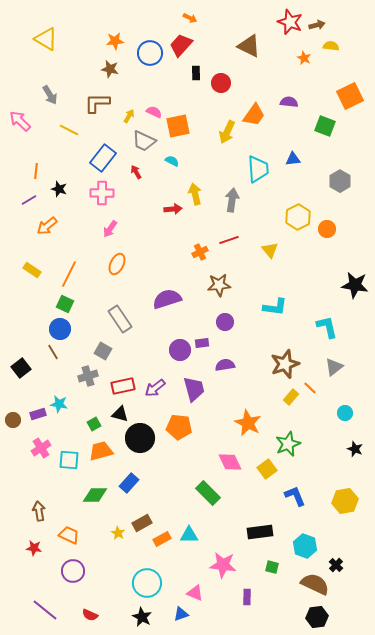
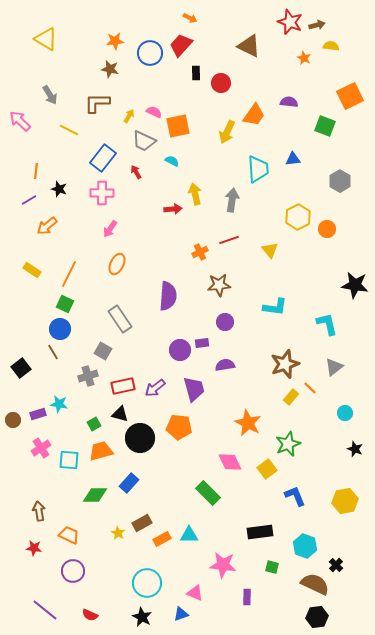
purple semicircle at (167, 299): moved 1 px right, 3 px up; rotated 112 degrees clockwise
cyan L-shape at (327, 327): moved 3 px up
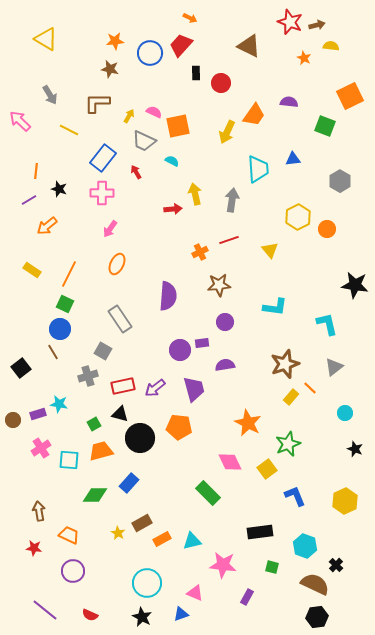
yellow hexagon at (345, 501): rotated 15 degrees counterclockwise
cyan triangle at (189, 535): moved 3 px right, 6 px down; rotated 12 degrees counterclockwise
purple rectangle at (247, 597): rotated 28 degrees clockwise
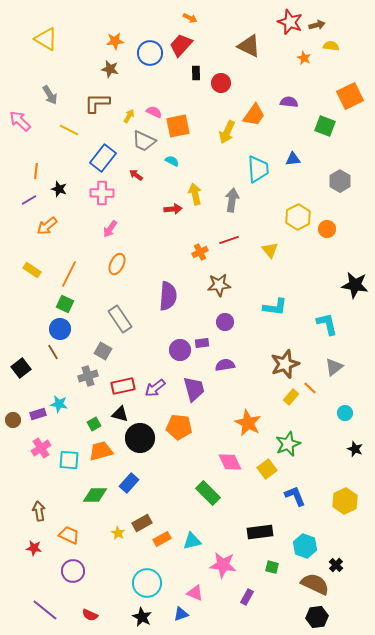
red arrow at (136, 172): moved 3 px down; rotated 24 degrees counterclockwise
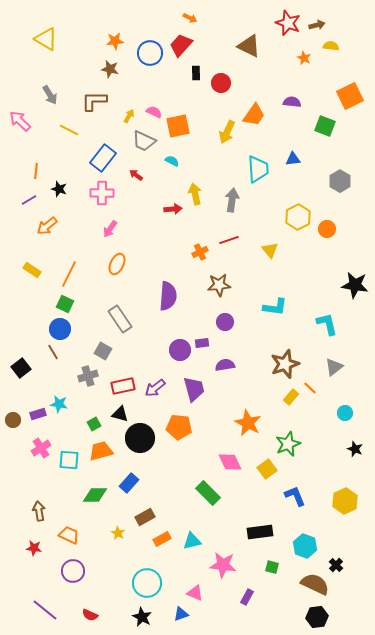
red star at (290, 22): moved 2 px left, 1 px down
purple semicircle at (289, 102): moved 3 px right
brown L-shape at (97, 103): moved 3 px left, 2 px up
brown rectangle at (142, 523): moved 3 px right, 6 px up
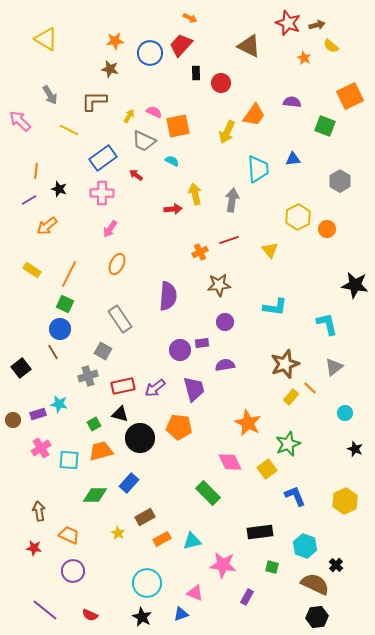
yellow semicircle at (331, 46): rotated 147 degrees counterclockwise
blue rectangle at (103, 158): rotated 16 degrees clockwise
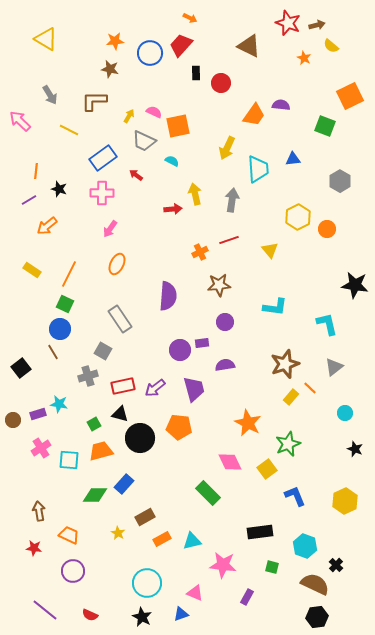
purple semicircle at (292, 102): moved 11 px left, 3 px down
yellow arrow at (227, 132): moved 16 px down
blue rectangle at (129, 483): moved 5 px left, 1 px down
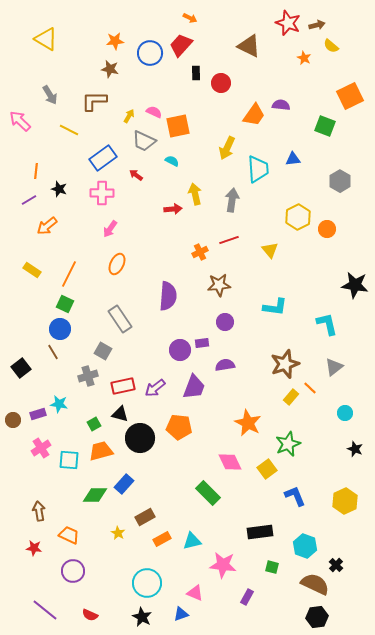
purple trapezoid at (194, 389): moved 2 px up; rotated 36 degrees clockwise
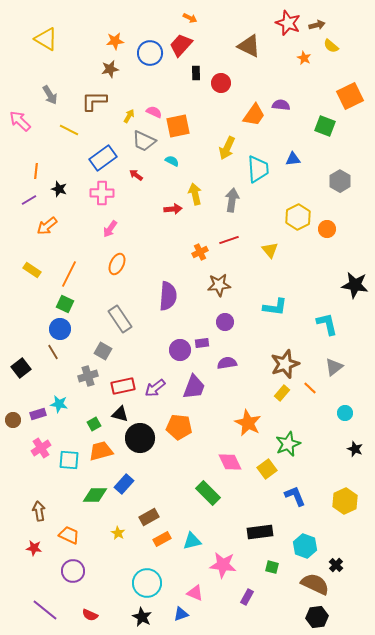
brown star at (110, 69): rotated 24 degrees counterclockwise
purple semicircle at (225, 365): moved 2 px right, 2 px up
yellow rectangle at (291, 397): moved 9 px left, 4 px up
brown rectangle at (145, 517): moved 4 px right
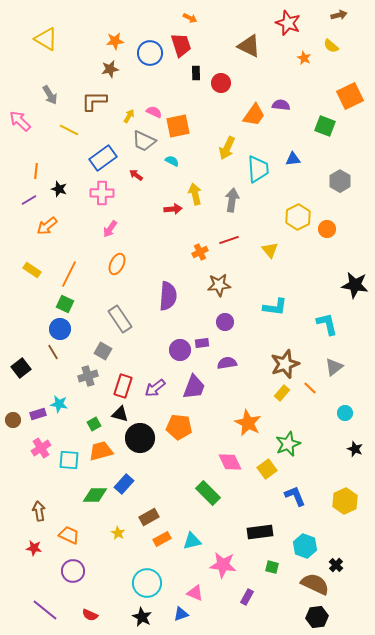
brown arrow at (317, 25): moved 22 px right, 10 px up
red trapezoid at (181, 45): rotated 120 degrees clockwise
red rectangle at (123, 386): rotated 60 degrees counterclockwise
